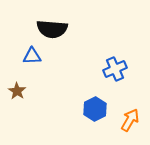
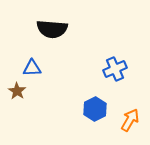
blue triangle: moved 12 px down
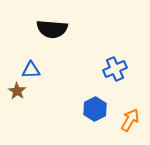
blue triangle: moved 1 px left, 2 px down
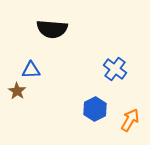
blue cross: rotated 30 degrees counterclockwise
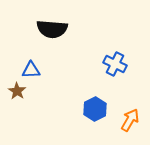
blue cross: moved 5 px up; rotated 10 degrees counterclockwise
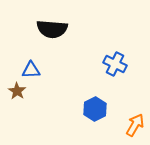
orange arrow: moved 5 px right, 5 px down
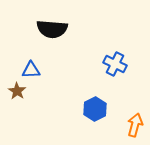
orange arrow: rotated 15 degrees counterclockwise
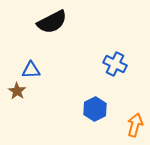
black semicircle: moved 7 px up; rotated 32 degrees counterclockwise
